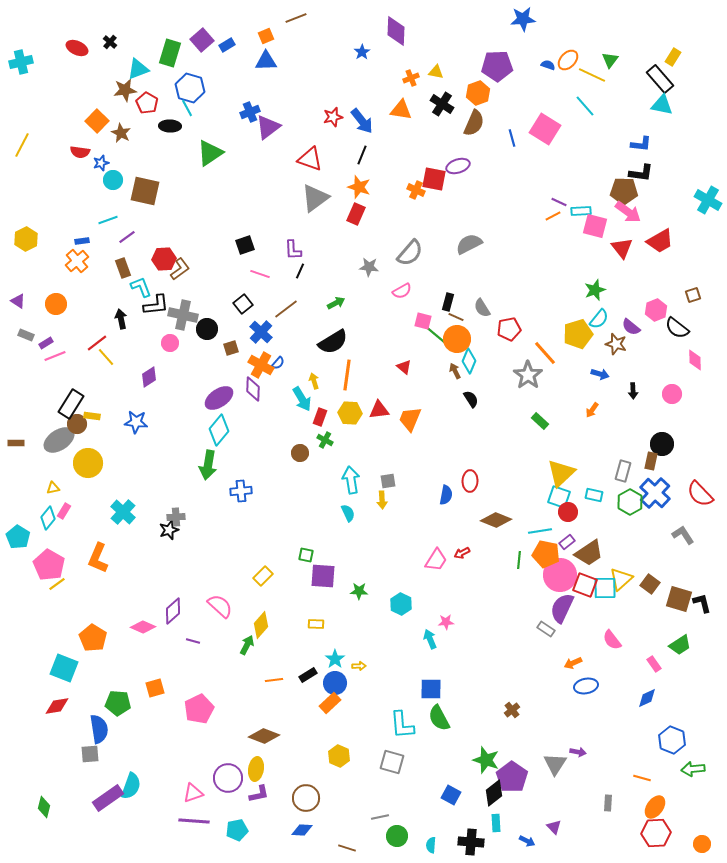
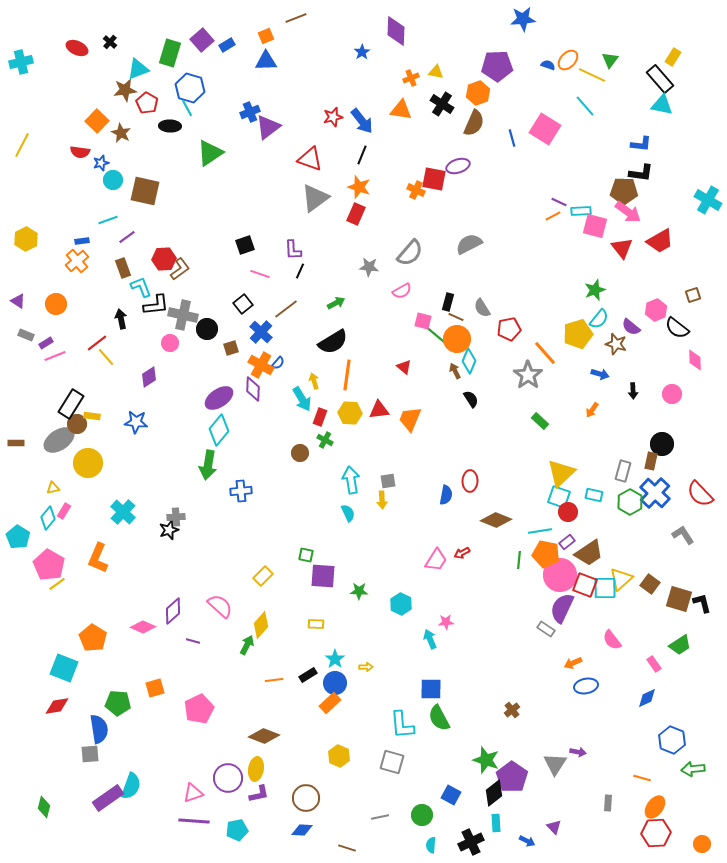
yellow arrow at (359, 666): moved 7 px right, 1 px down
green circle at (397, 836): moved 25 px right, 21 px up
black cross at (471, 842): rotated 30 degrees counterclockwise
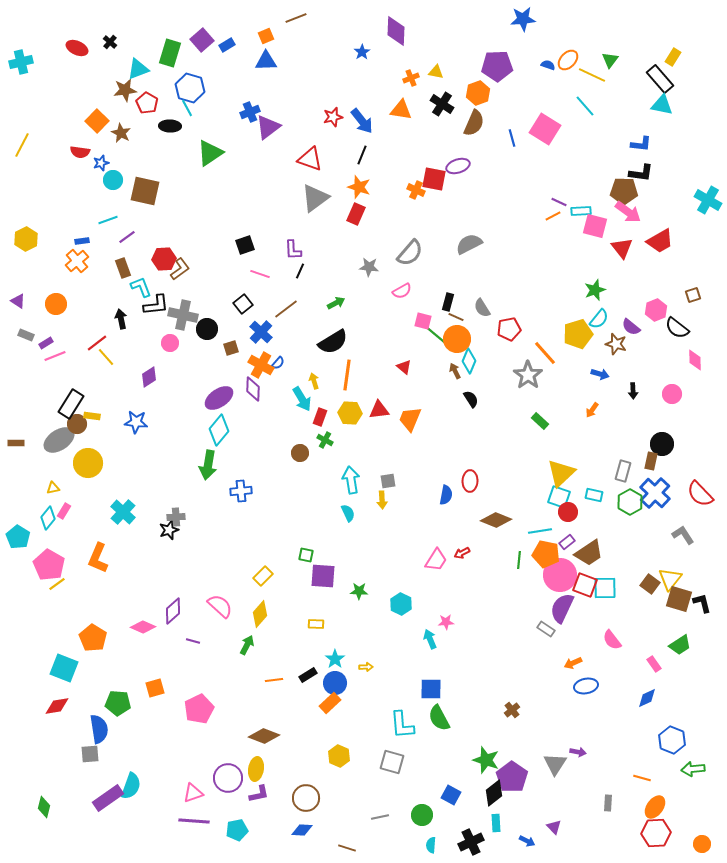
yellow triangle at (621, 579): moved 49 px right; rotated 10 degrees counterclockwise
yellow diamond at (261, 625): moved 1 px left, 11 px up
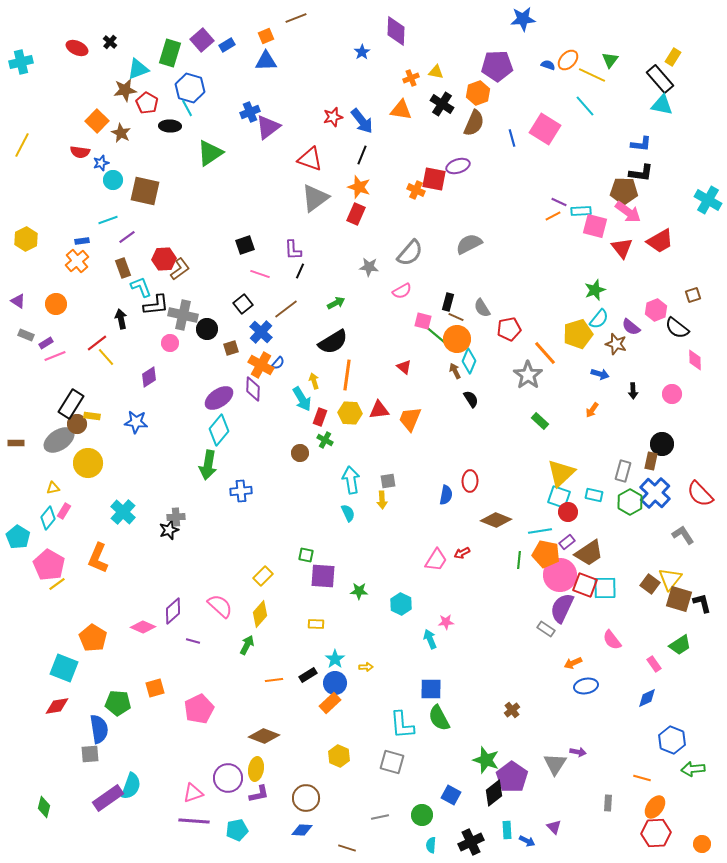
cyan rectangle at (496, 823): moved 11 px right, 7 px down
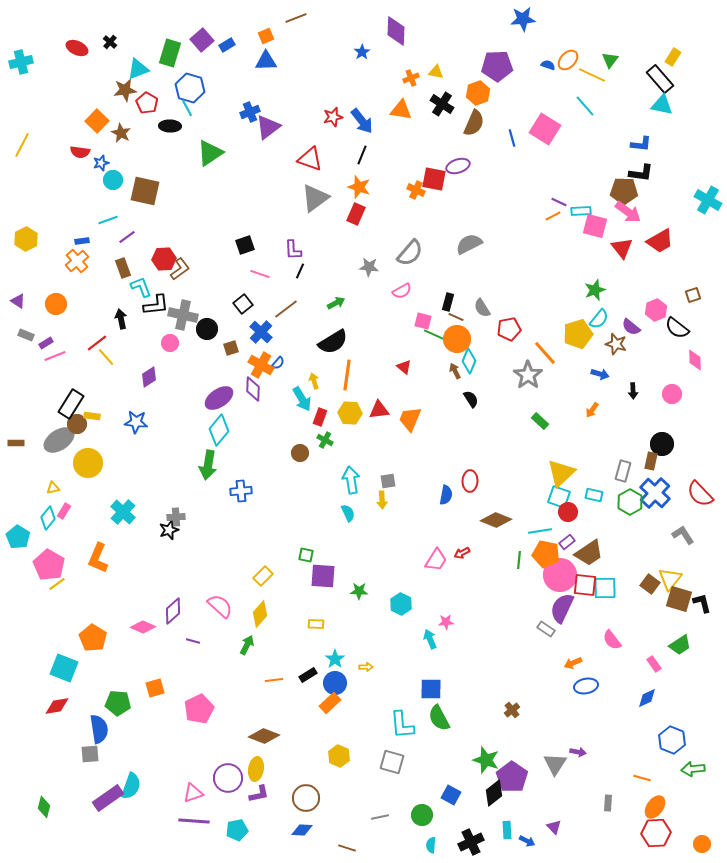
green line at (437, 336): rotated 16 degrees counterclockwise
red square at (585, 585): rotated 15 degrees counterclockwise
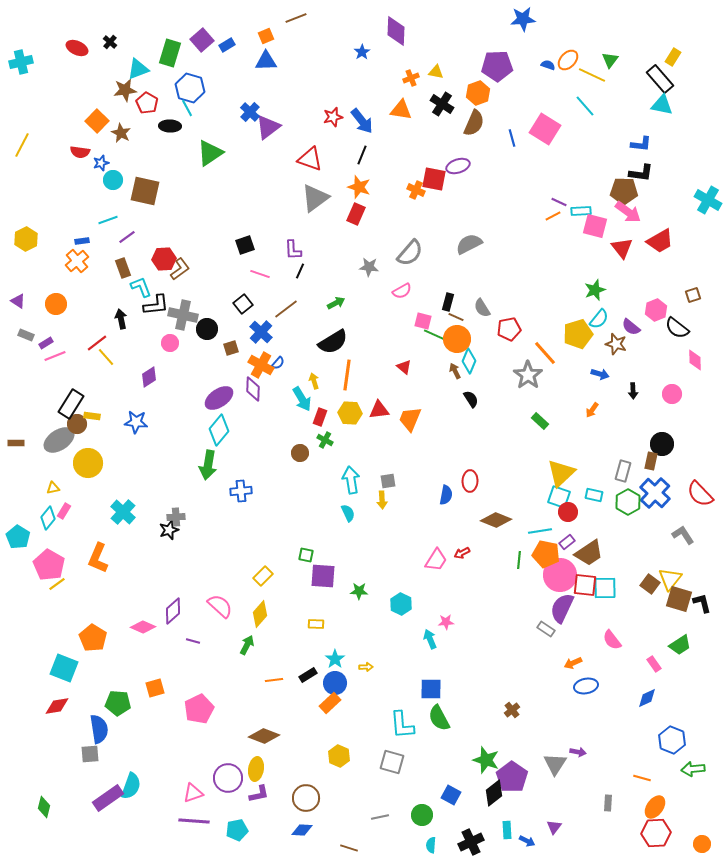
blue cross at (250, 112): rotated 24 degrees counterclockwise
green hexagon at (630, 502): moved 2 px left
purple triangle at (554, 827): rotated 21 degrees clockwise
brown line at (347, 848): moved 2 px right
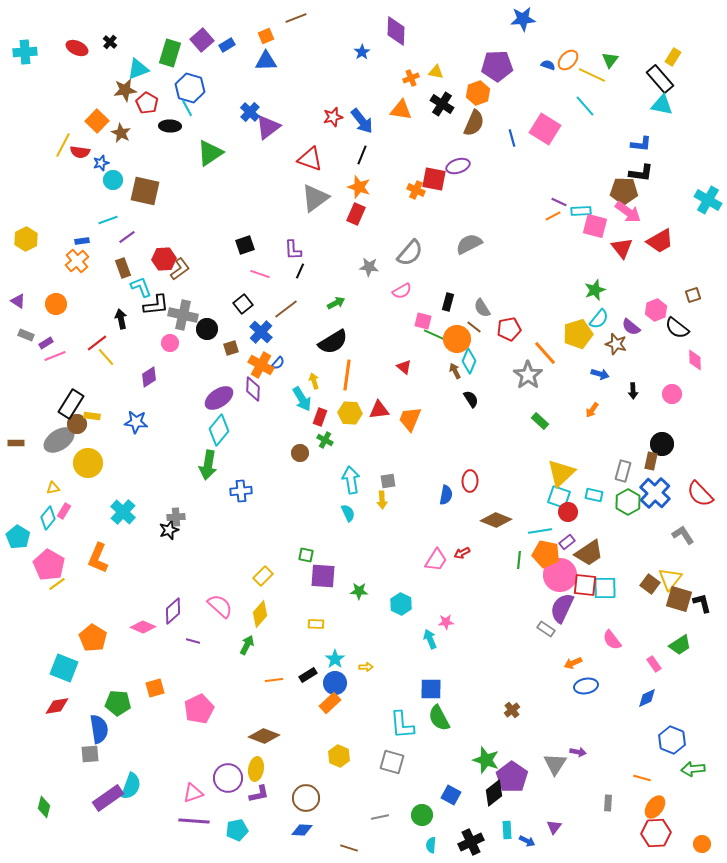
cyan cross at (21, 62): moved 4 px right, 10 px up; rotated 10 degrees clockwise
yellow line at (22, 145): moved 41 px right
brown line at (456, 317): moved 18 px right, 10 px down; rotated 14 degrees clockwise
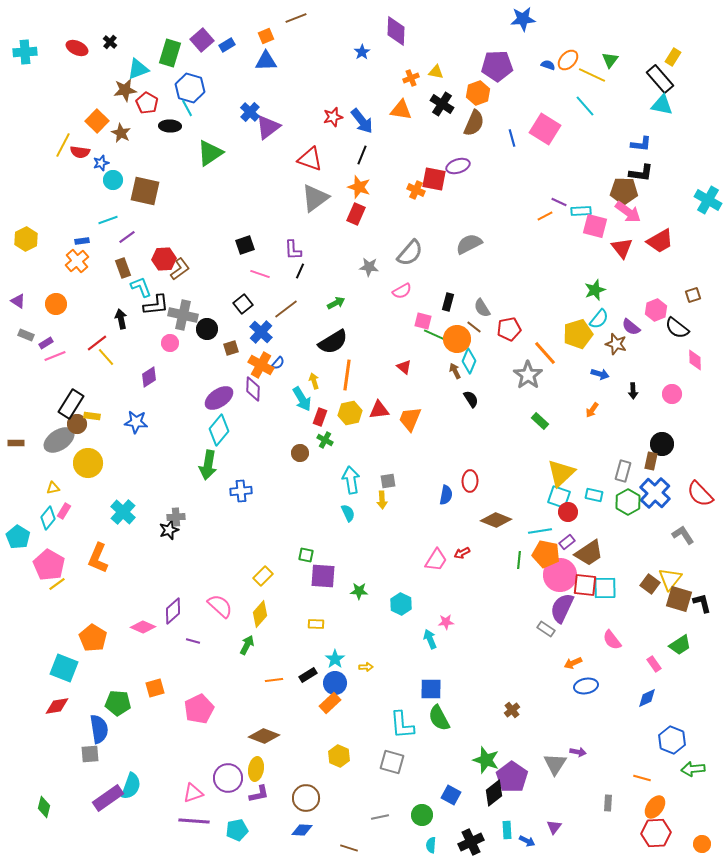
orange line at (553, 216): moved 8 px left
yellow hexagon at (350, 413): rotated 15 degrees counterclockwise
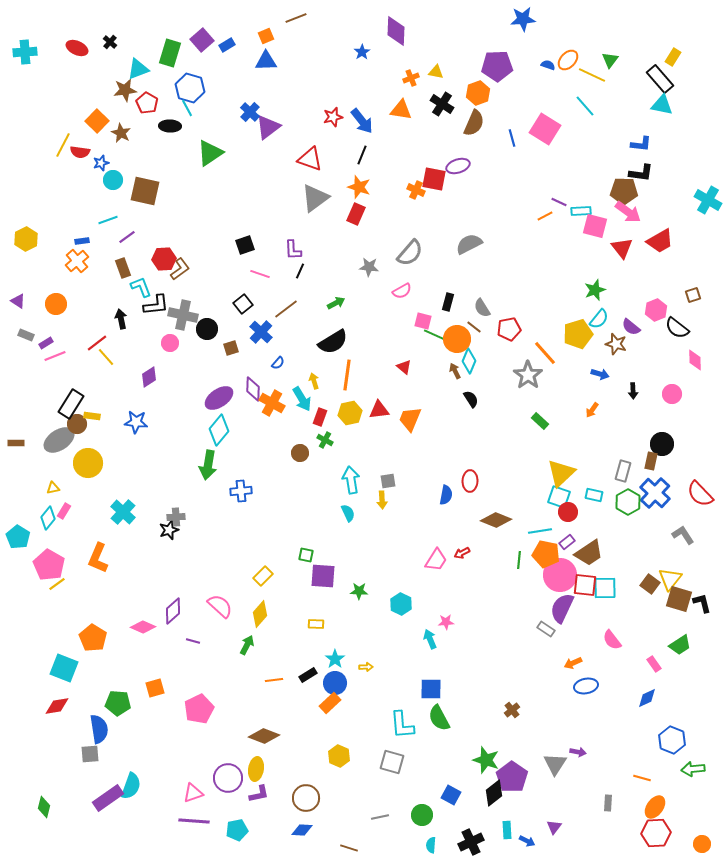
orange cross at (261, 365): moved 11 px right, 38 px down
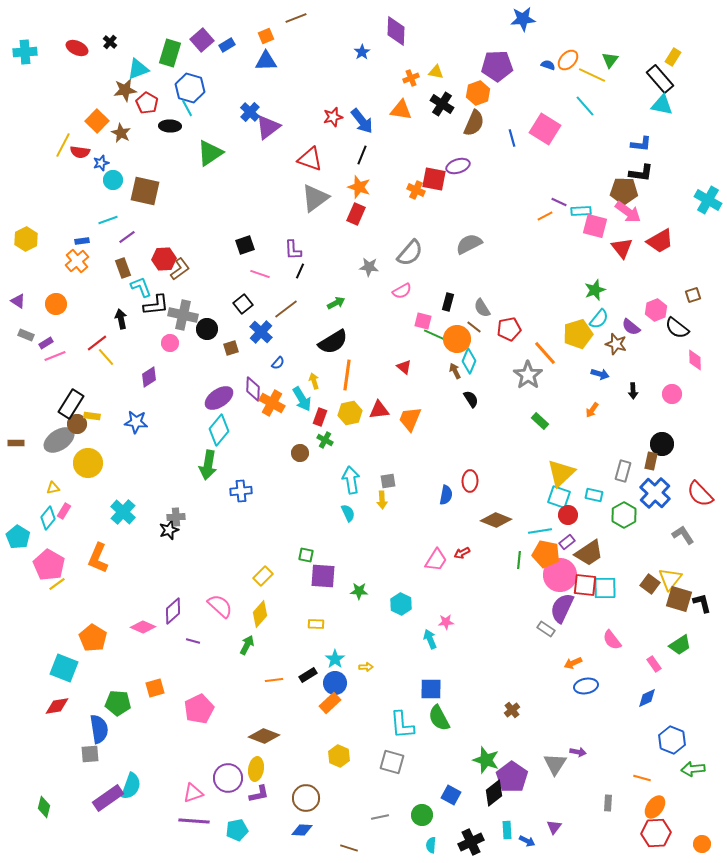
green hexagon at (628, 502): moved 4 px left, 13 px down
red circle at (568, 512): moved 3 px down
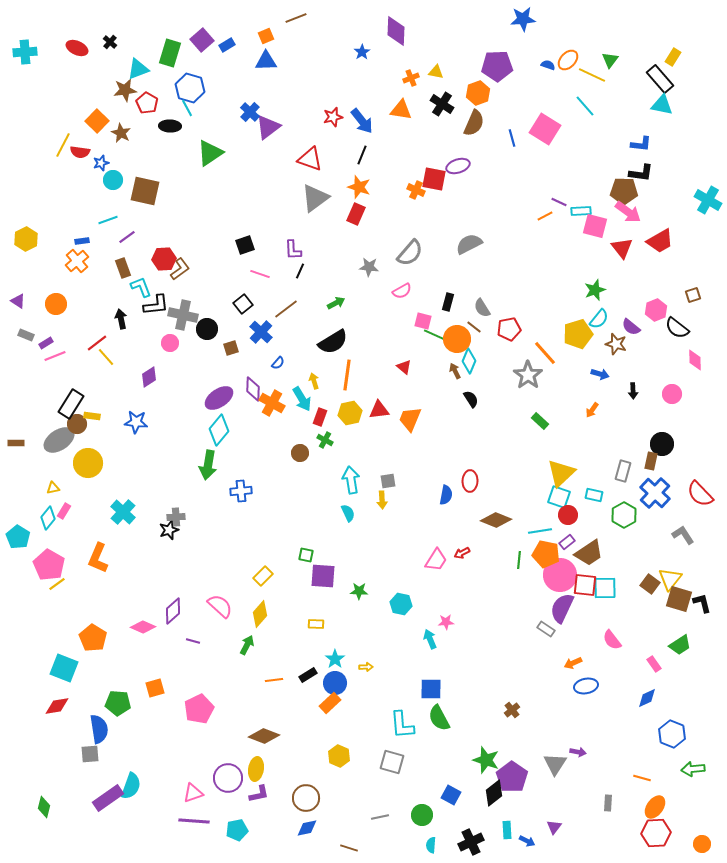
cyan hexagon at (401, 604): rotated 15 degrees counterclockwise
blue hexagon at (672, 740): moved 6 px up
blue diamond at (302, 830): moved 5 px right, 2 px up; rotated 15 degrees counterclockwise
